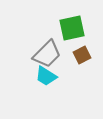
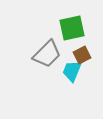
cyan trapezoid: moved 26 px right, 5 px up; rotated 80 degrees clockwise
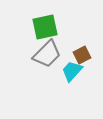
green square: moved 27 px left, 1 px up
cyan trapezoid: rotated 20 degrees clockwise
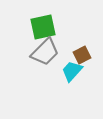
green square: moved 2 px left
gray trapezoid: moved 2 px left, 2 px up
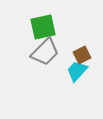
cyan trapezoid: moved 5 px right
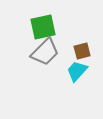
brown square: moved 4 px up; rotated 12 degrees clockwise
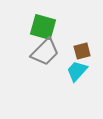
green square: rotated 28 degrees clockwise
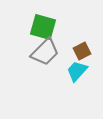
brown square: rotated 12 degrees counterclockwise
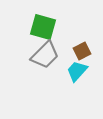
gray trapezoid: moved 3 px down
